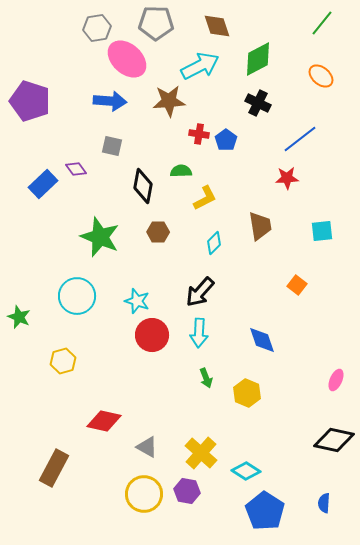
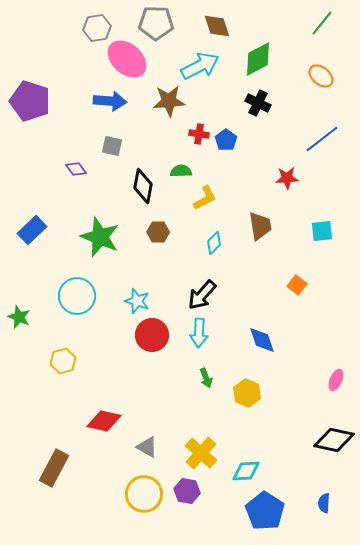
blue line at (300, 139): moved 22 px right
blue rectangle at (43, 184): moved 11 px left, 46 px down
black arrow at (200, 292): moved 2 px right, 3 px down
cyan diamond at (246, 471): rotated 36 degrees counterclockwise
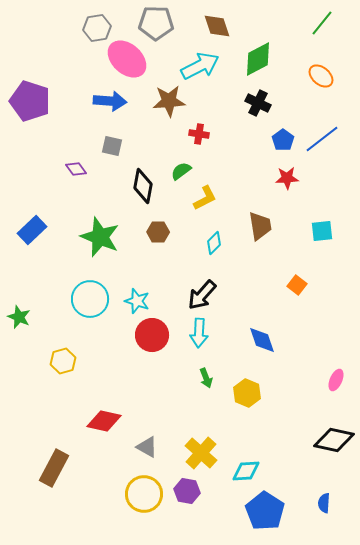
blue pentagon at (226, 140): moved 57 px right
green semicircle at (181, 171): rotated 35 degrees counterclockwise
cyan circle at (77, 296): moved 13 px right, 3 px down
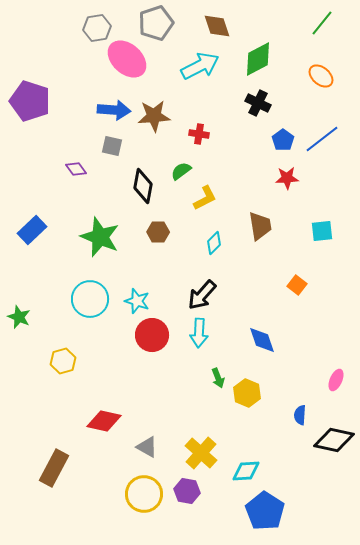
gray pentagon at (156, 23): rotated 20 degrees counterclockwise
blue arrow at (110, 101): moved 4 px right, 9 px down
brown star at (169, 101): moved 15 px left, 15 px down
green arrow at (206, 378): moved 12 px right
blue semicircle at (324, 503): moved 24 px left, 88 px up
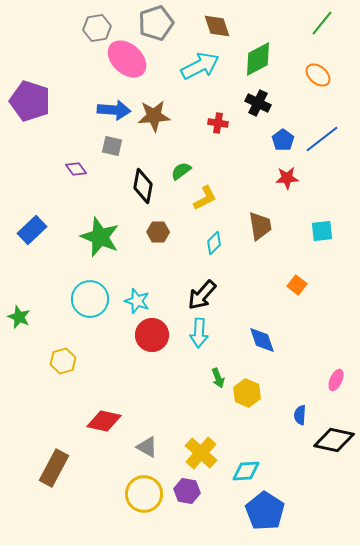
orange ellipse at (321, 76): moved 3 px left, 1 px up
red cross at (199, 134): moved 19 px right, 11 px up
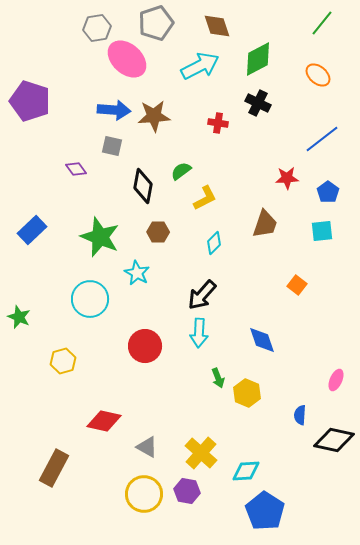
blue pentagon at (283, 140): moved 45 px right, 52 px down
brown trapezoid at (260, 226): moved 5 px right, 2 px up; rotated 28 degrees clockwise
cyan star at (137, 301): moved 28 px up; rotated 10 degrees clockwise
red circle at (152, 335): moved 7 px left, 11 px down
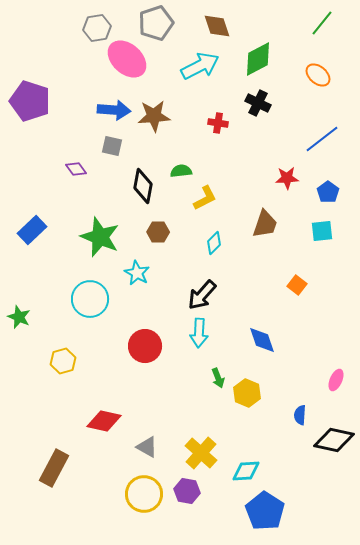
green semicircle at (181, 171): rotated 30 degrees clockwise
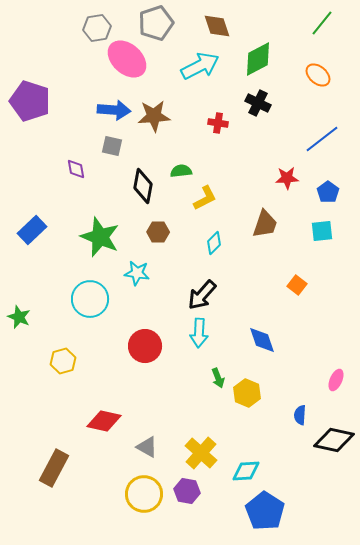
purple diamond at (76, 169): rotated 25 degrees clockwise
cyan star at (137, 273): rotated 20 degrees counterclockwise
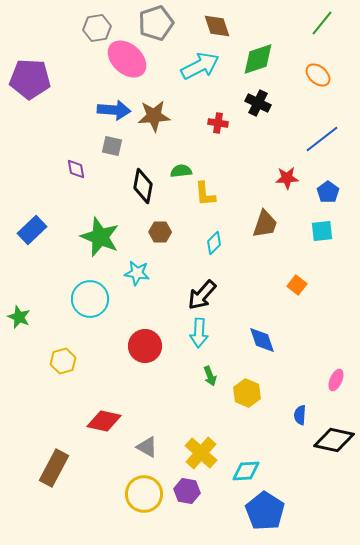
green diamond at (258, 59): rotated 9 degrees clockwise
purple pentagon at (30, 101): moved 22 px up; rotated 15 degrees counterclockwise
yellow L-shape at (205, 198): moved 4 px up; rotated 112 degrees clockwise
brown hexagon at (158, 232): moved 2 px right
green arrow at (218, 378): moved 8 px left, 2 px up
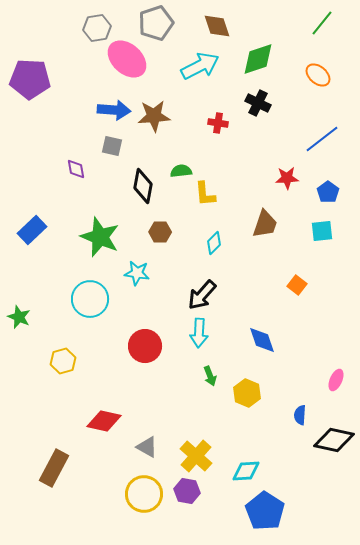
yellow cross at (201, 453): moved 5 px left, 3 px down
